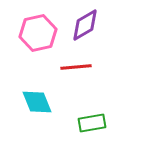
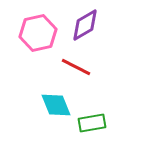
red line: rotated 32 degrees clockwise
cyan diamond: moved 19 px right, 3 px down
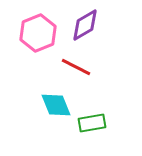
pink hexagon: rotated 9 degrees counterclockwise
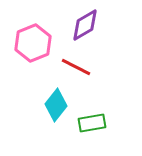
pink hexagon: moved 5 px left, 10 px down
cyan diamond: rotated 60 degrees clockwise
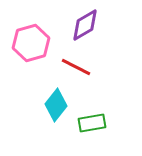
pink hexagon: moved 2 px left; rotated 6 degrees clockwise
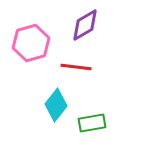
red line: rotated 20 degrees counterclockwise
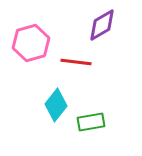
purple diamond: moved 17 px right
red line: moved 5 px up
green rectangle: moved 1 px left, 1 px up
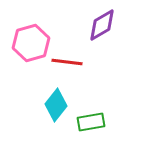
red line: moved 9 px left
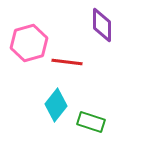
purple diamond: rotated 60 degrees counterclockwise
pink hexagon: moved 2 px left
green rectangle: rotated 28 degrees clockwise
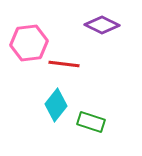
purple diamond: rotated 64 degrees counterclockwise
pink hexagon: rotated 9 degrees clockwise
red line: moved 3 px left, 2 px down
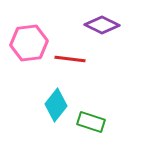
red line: moved 6 px right, 5 px up
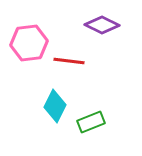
red line: moved 1 px left, 2 px down
cyan diamond: moved 1 px left, 1 px down; rotated 12 degrees counterclockwise
green rectangle: rotated 40 degrees counterclockwise
